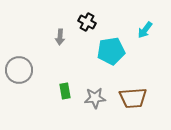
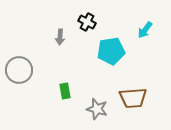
gray star: moved 2 px right, 11 px down; rotated 20 degrees clockwise
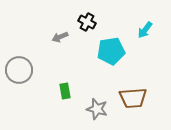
gray arrow: rotated 63 degrees clockwise
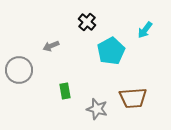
black cross: rotated 12 degrees clockwise
gray arrow: moved 9 px left, 9 px down
cyan pentagon: rotated 20 degrees counterclockwise
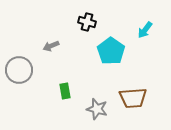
black cross: rotated 24 degrees counterclockwise
cyan pentagon: rotated 8 degrees counterclockwise
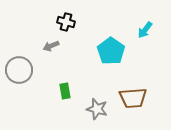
black cross: moved 21 px left
